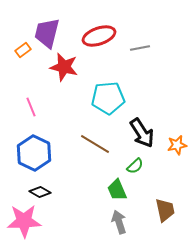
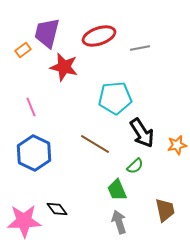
cyan pentagon: moved 7 px right
black diamond: moved 17 px right, 17 px down; rotated 25 degrees clockwise
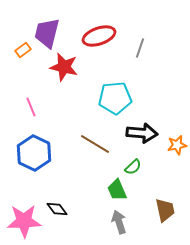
gray line: rotated 60 degrees counterclockwise
black arrow: rotated 52 degrees counterclockwise
green semicircle: moved 2 px left, 1 px down
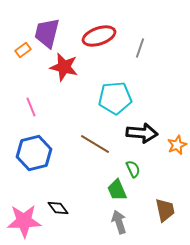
orange star: rotated 12 degrees counterclockwise
blue hexagon: rotated 20 degrees clockwise
green semicircle: moved 2 px down; rotated 72 degrees counterclockwise
black diamond: moved 1 px right, 1 px up
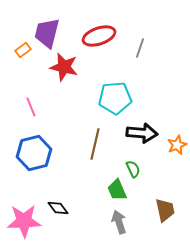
brown line: rotated 72 degrees clockwise
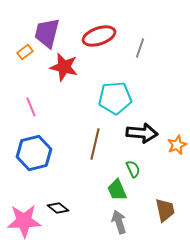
orange rectangle: moved 2 px right, 2 px down
black diamond: rotated 15 degrees counterclockwise
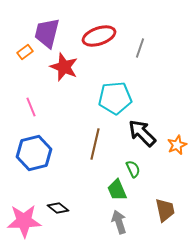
red star: rotated 8 degrees clockwise
black arrow: rotated 140 degrees counterclockwise
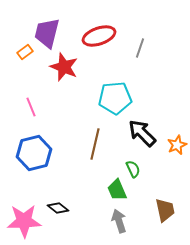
gray arrow: moved 1 px up
